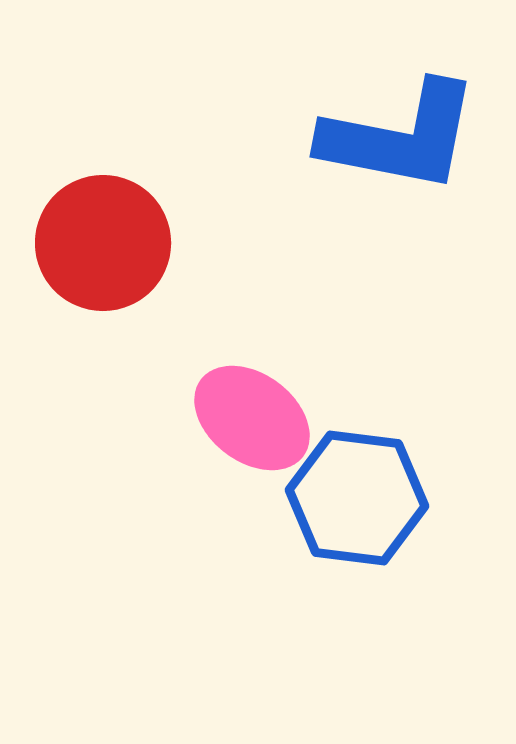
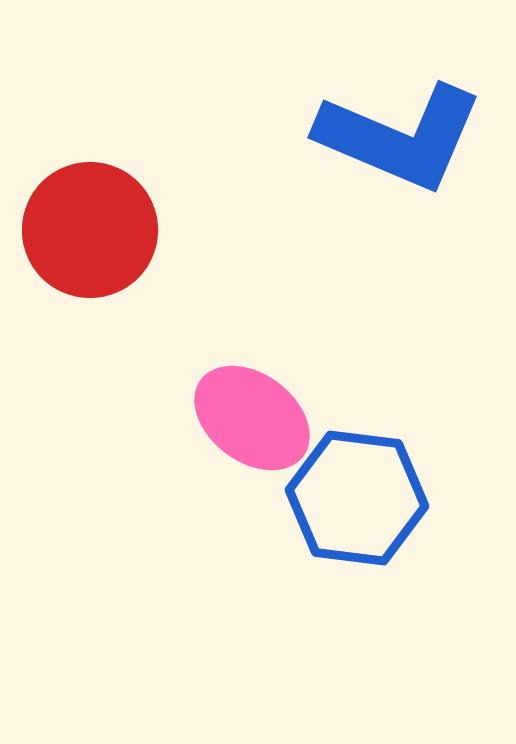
blue L-shape: rotated 12 degrees clockwise
red circle: moved 13 px left, 13 px up
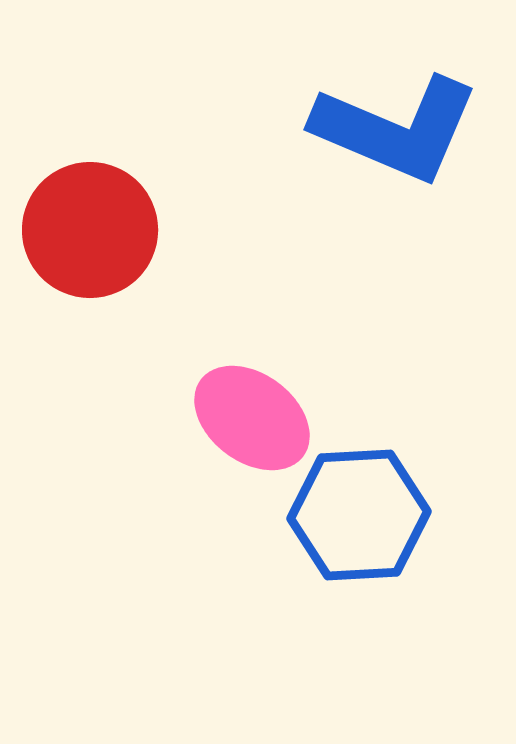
blue L-shape: moved 4 px left, 8 px up
blue hexagon: moved 2 px right, 17 px down; rotated 10 degrees counterclockwise
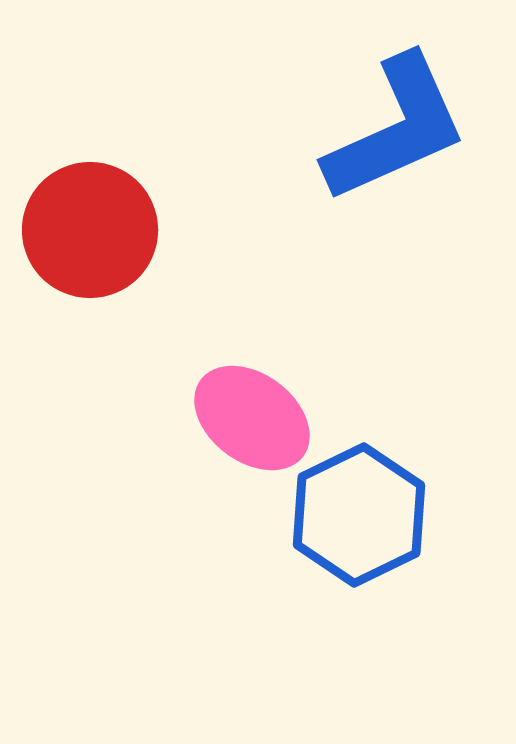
blue L-shape: rotated 47 degrees counterclockwise
blue hexagon: rotated 23 degrees counterclockwise
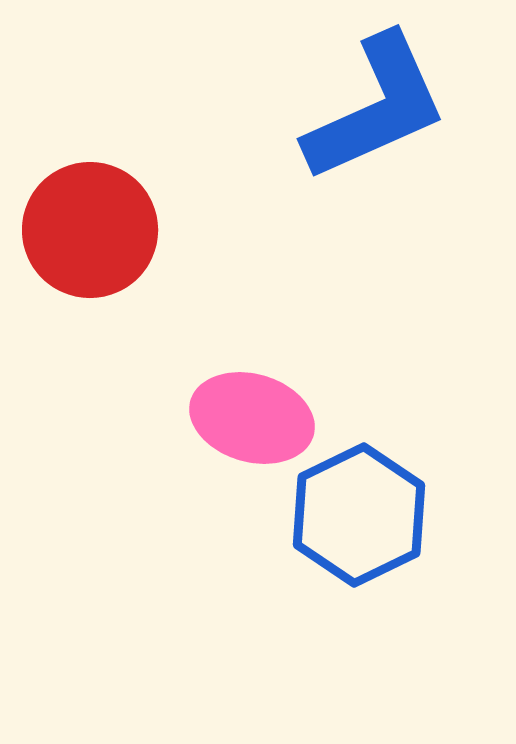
blue L-shape: moved 20 px left, 21 px up
pink ellipse: rotated 21 degrees counterclockwise
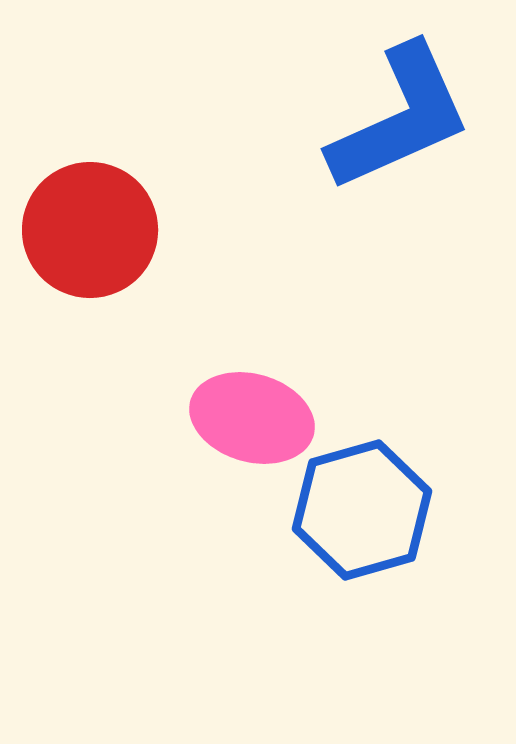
blue L-shape: moved 24 px right, 10 px down
blue hexagon: moved 3 px right, 5 px up; rotated 10 degrees clockwise
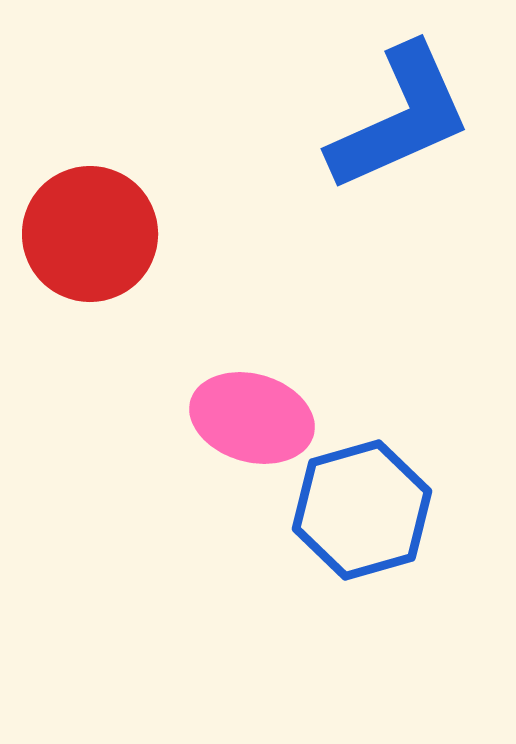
red circle: moved 4 px down
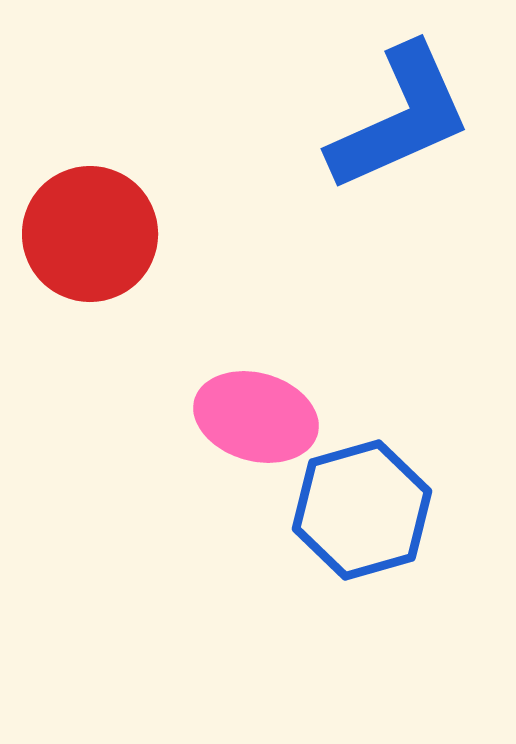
pink ellipse: moved 4 px right, 1 px up
